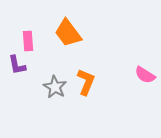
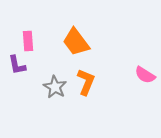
orange trapezoid: moved 8 px right, 9 px down
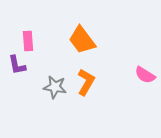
orange trapezoid: moved 6 px right, 2 px up
orange L-shape: rotated 8 degrees clockwise
gray star: rotated 20 degrees counterclockwise
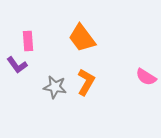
orange trapezoid: moved 2 px up
purple L-shape: rotated 25 degrees counterclockwise
pink semicircle: moved 1 px right, 2 px down
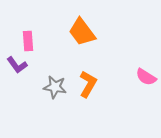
orange trapezoid: moved 6 px up
orange L-shape: moved 2 px right, 2 px down
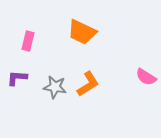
orange trapezoid: rotated 28 degrees counterclockwise
pink rectangle: rotated 18 degrees clockwise
purple L-shape: moved 13 px down; rotated 130 degrees clockwise
orange L-shape: rotated 28 degrees clockwise
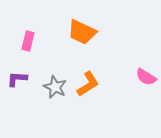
purple L-shape: moved 1 px down
gray star: rotated 15 degrees clockwise
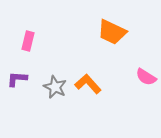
orange trapezoid: moved 30 px right
orange L-shape: rotated 100 degrees counterclockwise
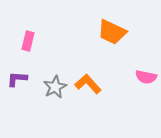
pink semicircle: rotated 20 degrees counterclockwise
gray star: rotated 20 degrees clockwise
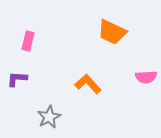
pink semicircle: rotated 15 degrees counterclockwise
gray star: moved 6 px left, 30 px down
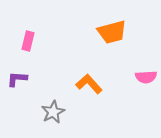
orange trapezoid: rotated 40 degrees counterclockwise
orange L-shape: moved 1 px right
gray star: moved 4 px right, 5 px up
